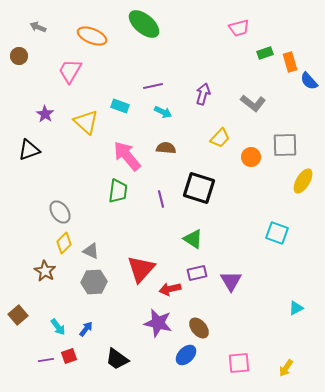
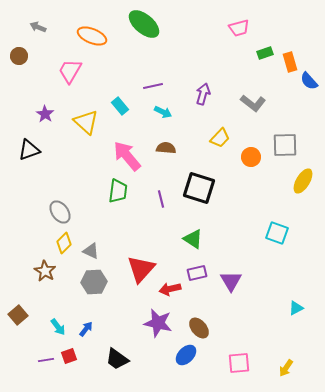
cyan rectangle at (120, 106): rotated 30 degrees clockwise
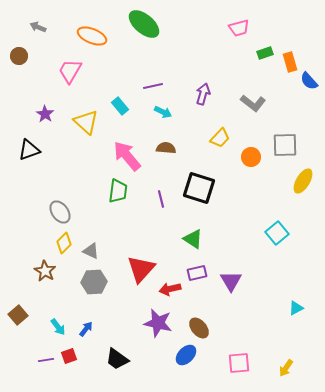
cyan square at (277, 233): rotated 30 degrees clockwise
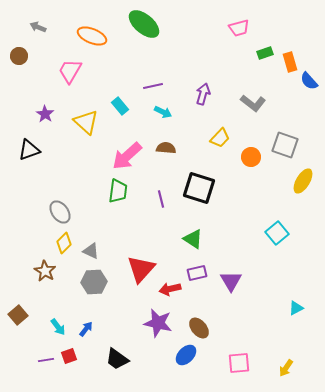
gray square at (285, 145): rotated 20 degrees clockwise
pink arrow at (127, 156): rotated 92 degrees counterclockwise
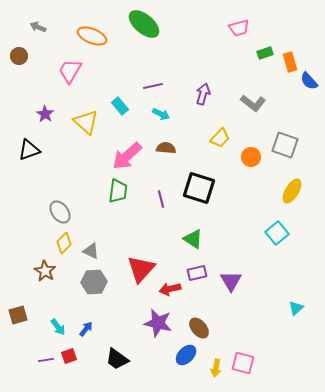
cyan arrow at (163, 112): moved 2 px left, 2 px down
yellow ellipse at (303, 181): moved 11 px left, 10 px down
cyan triangle at (296, 308): rotated 14 degrees counterclockwise
brown square at (18, 315): rotated 24 degrees clockwise
pink square at (239, 363): moved 4 px right; rotated 20 degrees clockwise
yellow arrow at (286, 368): moved 70 px left; rotated 24 degrees counterclockwise
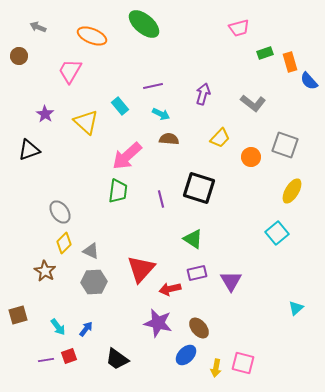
brown semicircle at (166, 148): moved 3 px right, 9 px up
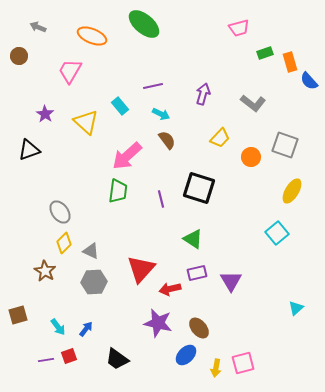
brown semicircle at (169, 139): moved 2 px left, 1 px down; rotated 48 degrees clockwise
pink square at (243, 363): rotated 30 degrees counterclockwise
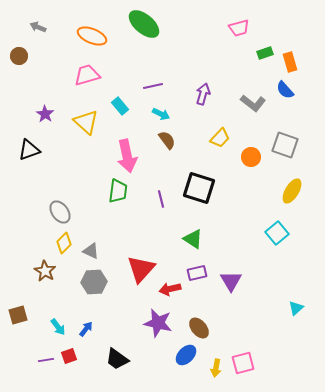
pink trapezoid at (70, 71): moved 17 px right, 4 px down; rotated 44 degrees clockwise
blue semicircle at (309, 81): moved 24 px left, 9 px down
pink arrow at (127, 156): rotated 60 degrees counterclockwise
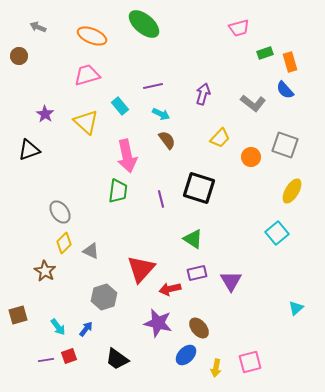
gray hexagon at (94, 282): moved 10 px right, 15 px down; rotated 15 degrees counterclockwise
pink square at (243, 363): moved 7 px right, 1 px up
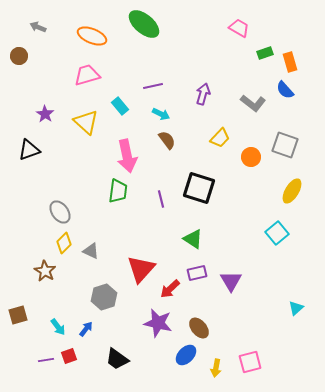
pink trapezoid at (239, 28): rotated 135 degrees counterclockwise
red arrow at (170, 289): rotated 30 degrees counterclockwise
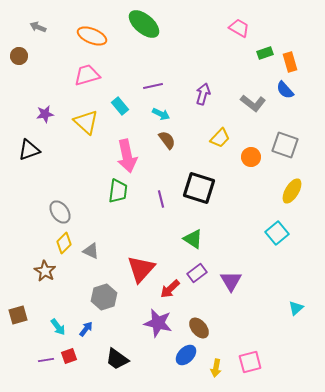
purple star at (45, 114): rotated 30 degrees clockwise
purple rectangle at (197, 273): rotated 24 degrees counterclockwise
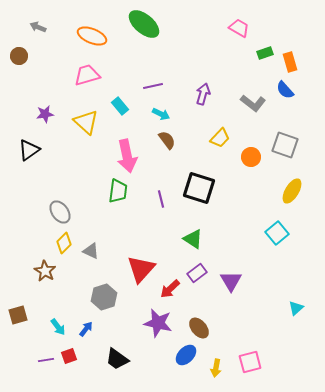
black triangle at (29, 150): rotated 15 degrees counterclockwise
